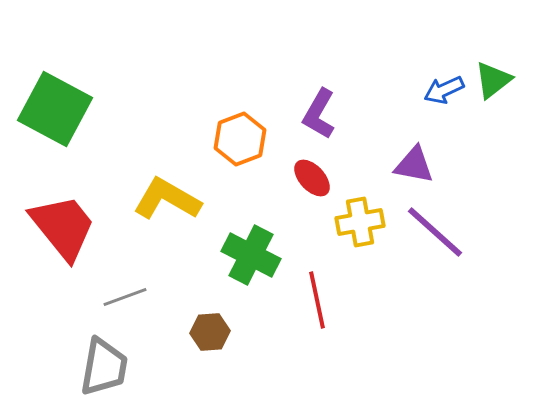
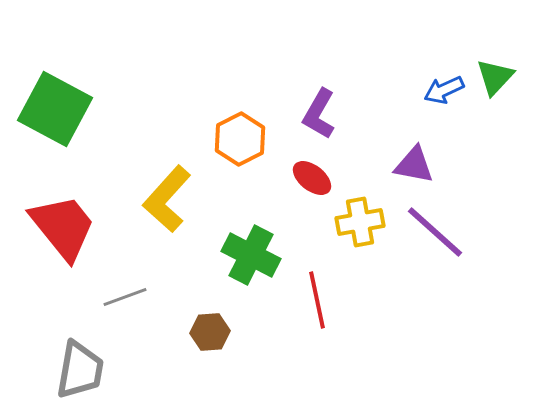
green triangle: moved 2 px right, 3 px up; rotated 9 degrees counterclockwise
orange hexagon: rotated 6 degrees counterclockwise
red ellipse: rotated 9 degrees counterclockwise
yellow L-shape: rotated 78 degrees counterclockwise
gray trapezoid: moved 24 px left, 3 px down
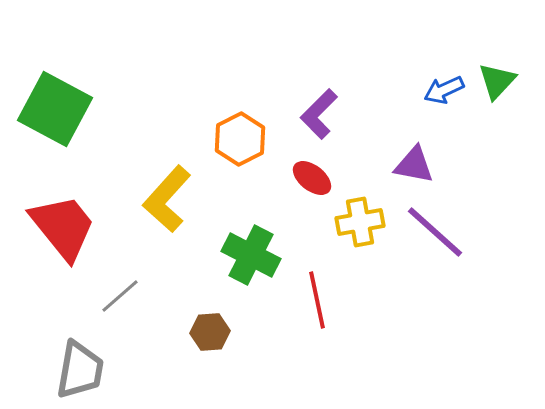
green triangle: moved 2 px right, 4 px down
purple L-shape: rotated 15 degrees clockwise
gray line: moved 5 px left, 1 px up; rotated 21 degrees counterclockwise
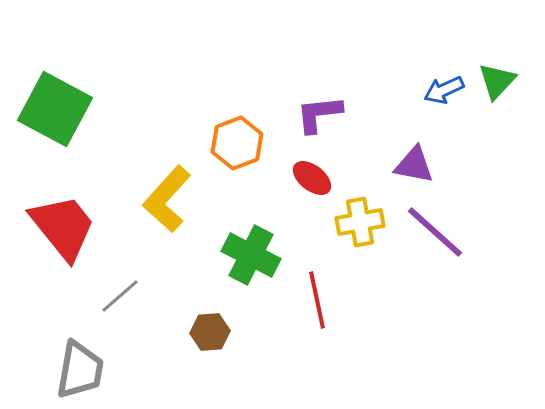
purple L-shape: rotated 39 degrees clockwise
orange hexagon: moved 3 px left, 4 px down; rotated 6 degrees clockwise
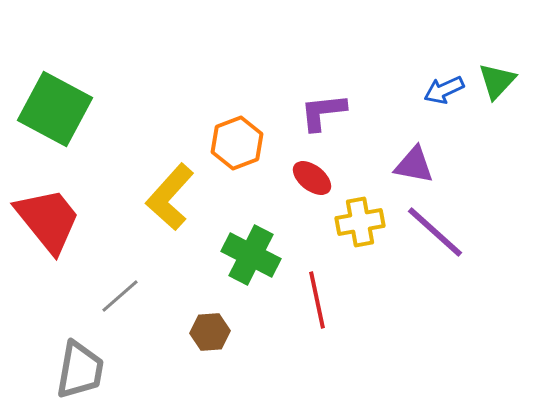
purple L-shape: moved 4 px right, 2 px up
yellow L-shape: moved 3 px right, 2 px up
red trapezoid: moved 15 px left, 7 px up
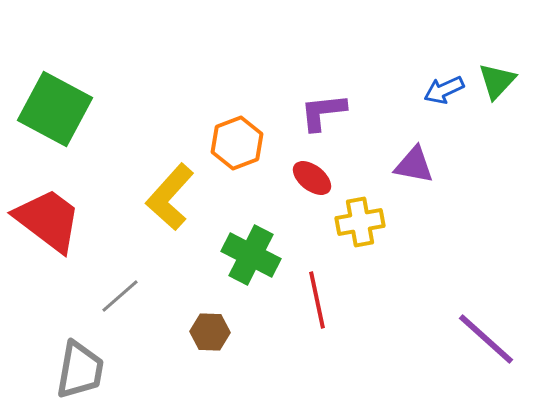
red trapezoid: rotated 14 degrees counterclockwise
purple line: moved 51 px right, 107 px down
brown hexagon: rotated 6 degrees clockwise
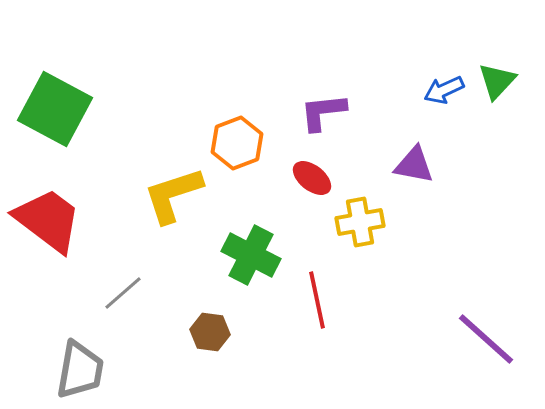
yellow L-shape: moved 3 px right, 2 px up; rotated 30 degrees clockwise
gray line: moved 3 px right, 3 px up
brown hexagon: rotated 6 degrees clockwise
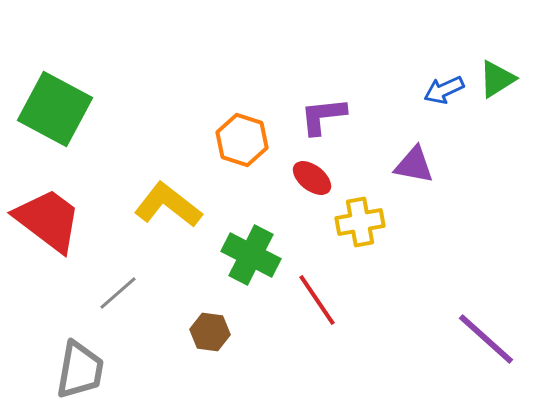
green triangle: moved 2 px up; rotated 15 degrees clockwise
purple L-shape: moved 4 px down
orange hexagon: moved 5 px right, 3 px up; rotated 21 degrees counterclockwise
yellow L-shape: moved 5 px left, 10 px down; rotated 56 degrees clockwise
gray line: moved 5 px left
red line: rotated 22 degrees counterclockwise
